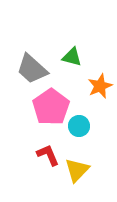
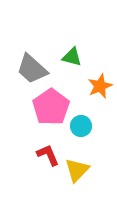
cyan circle: moved 2 px right
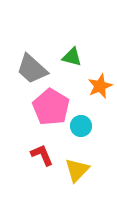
pink pentagon: rotated 6 degrees counterclockwise
red L-shape: moved 6 px left
